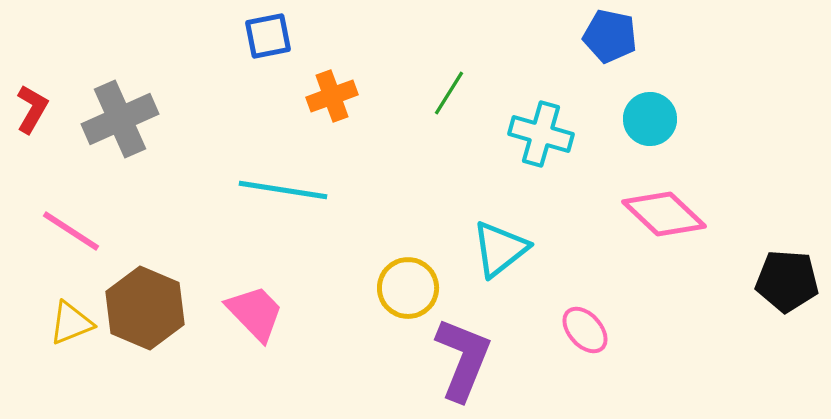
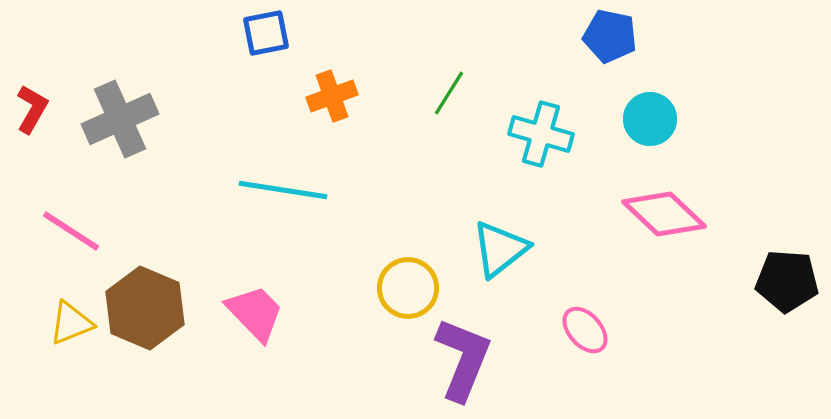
blue square: moved 2 px left, 3 px up
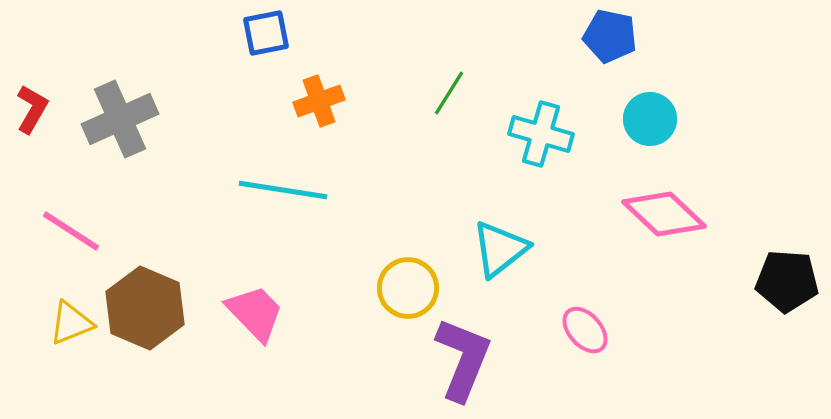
orange cross: moved 13 px left, 5 px down
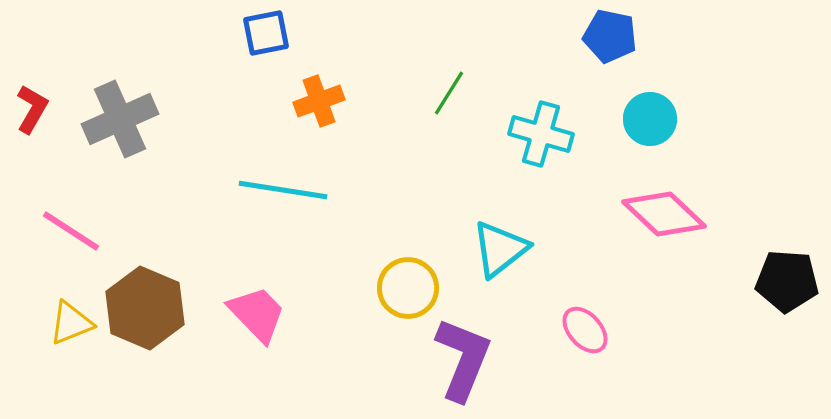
pink trapezoid: moved 2 px right, 1 px down
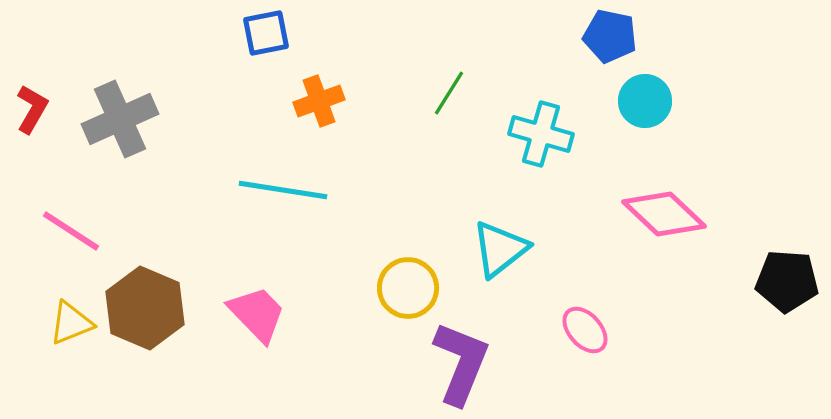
cyan circle: moved 5 px left, 18 px up
purple L-shape: moved 2 px left, 4 px down
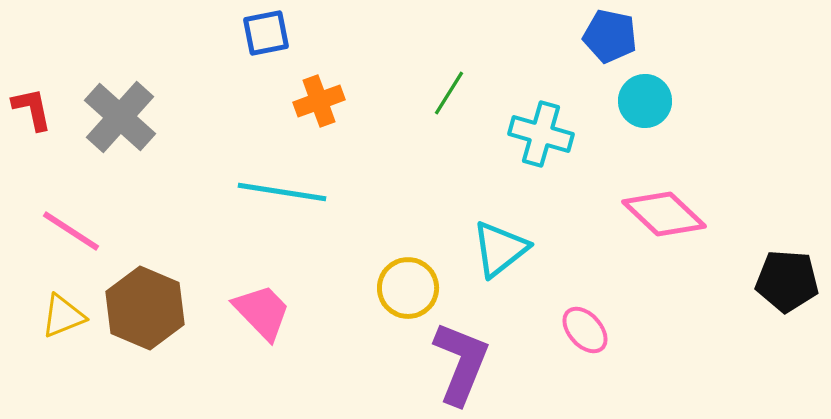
red L-shape: rotated 42 degrees counterclockwise
gray cross: moved 2 px up; rotated 24 degrees counterclockwise
cyan line: moved 1 px left, 2 px down
pink trapezoid: moved 5 px right, 2 px up
yellow triangle: moved 8 px left, 7 px up
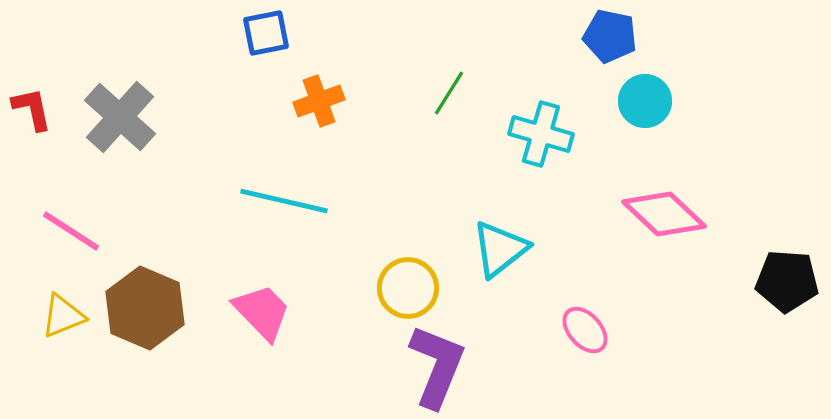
cyan line: moved 2 px right, 9 px down; rotated 4 degrees clockwise
purple L-shape: moved 24 px left, 3 px down
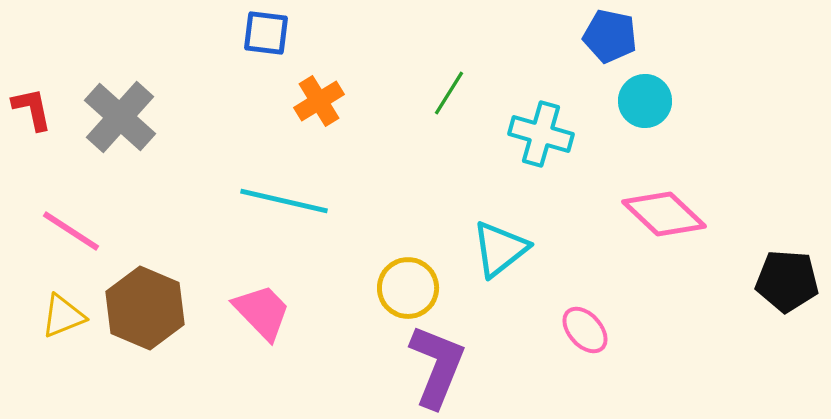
blue square: rotated 18 degrees clockwise
orange cross: rotated 12 degrees counterclockwise
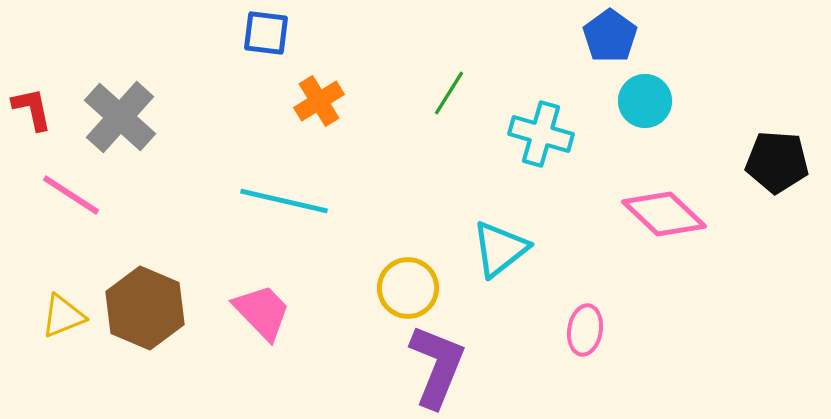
blue pentagon: rotated 24 degrees clockwise
pink line: moved 36 px up
black pentagon: moved 10 px left, 119 px up
pink ellipse: rotated 51 degrees clockwise
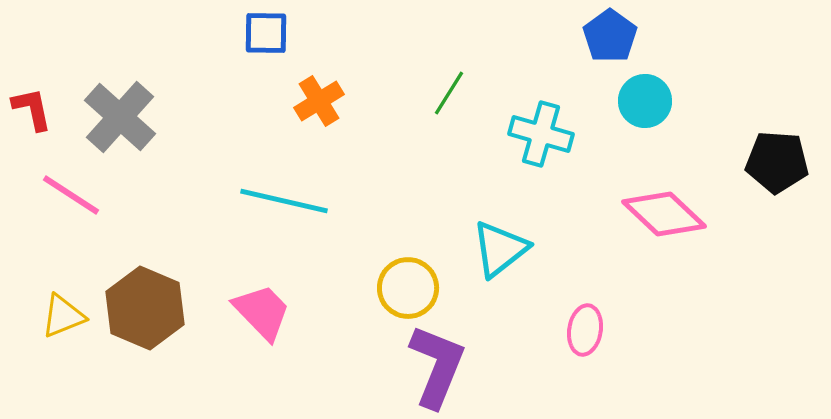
blue square: rotated 6 degrees counterclockwise
